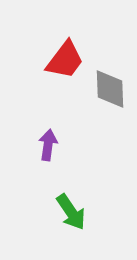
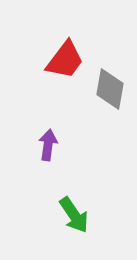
gray diamond: rotated 12 degrees clockwise
green arrow: moved 3 px right, 3 px down
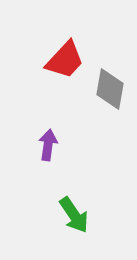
red trapezoid: rotated 6 degrees clockwise
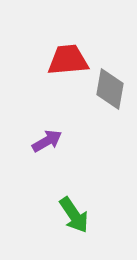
red trapezoid: moved 3 px right; rotated 138 degrees counterclockwise
purple arrow: moved 1 px left, 4 px up; rotated 52 degrees clockwise
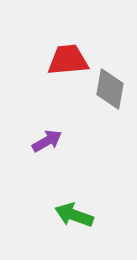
green arrow: rotated 144 degrees clockwise
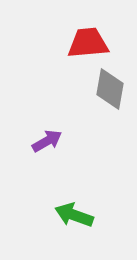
red trapezoid: moved 20 px right, 17 px up
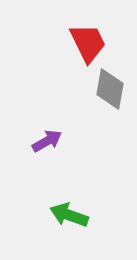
red trapezoid: rotated 69 degrees clockwise
green arrow: moved 5 px left
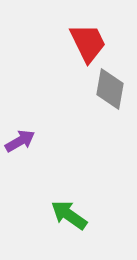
purple arrow: moved 27 px left
green arrow: rotated 15 degrees clockwise
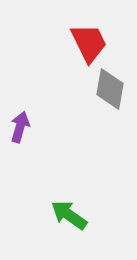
red trapezoid: moved 1 px right
purple arrow: moved 14 px up; rotated 44 degrees counterclockwise
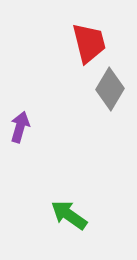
red trapezoid: rotated 12 degrees clockwise
gray diamond: rotated 21 degrees clockwise
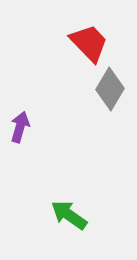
red trapezoid: rotated 30 degrees counterclockwise
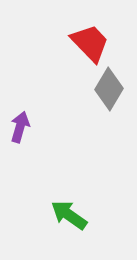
red trapezoid: moved 1 px right
gray diamond: moved 1 px left
